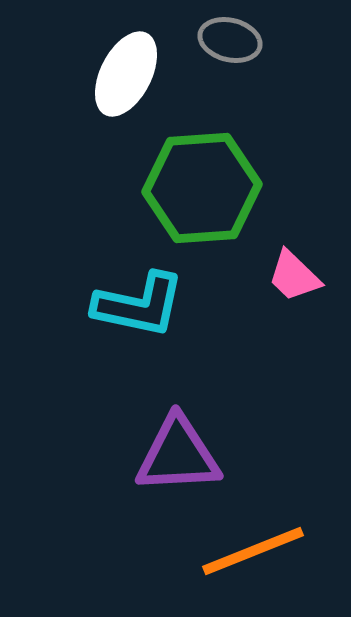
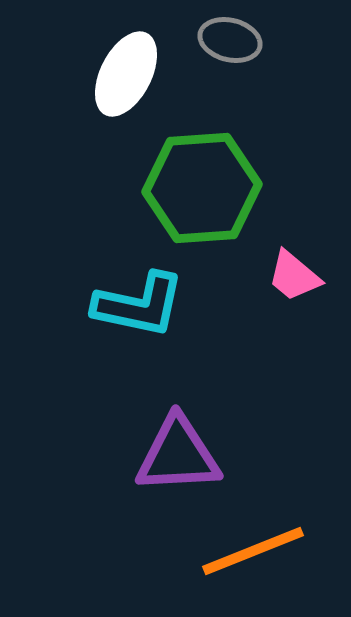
pink trapezoid: rotated 4 degrees counterclockwise
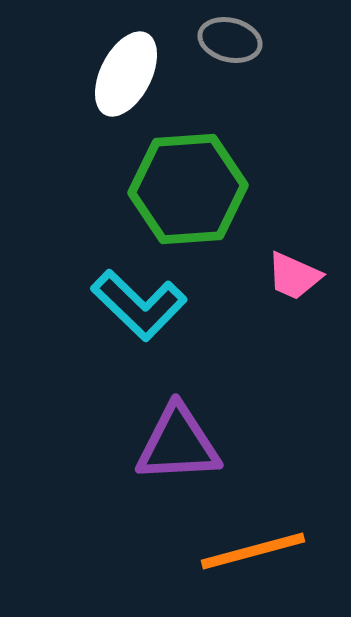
green hexagon: moved 14 px left, 1 px down
pink trapezoid: rotated 16 degrees counterclockwise
cyan L-shape: rotated 32 degrees clockwise
purple triangle: moved 11 px up
orange line: rotated 7 degrees clockwise
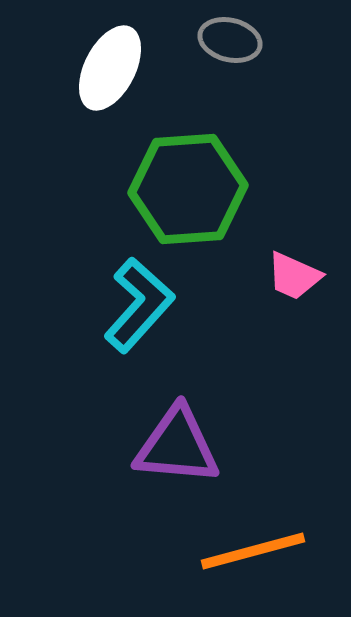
white ellipse: moved 16 px left, 6 px up
cyan L-shape: rotated 92 degrees counterclockwise
purple triangle: moved 1 px left, 2 px down; rotated 8 degrees clockwise
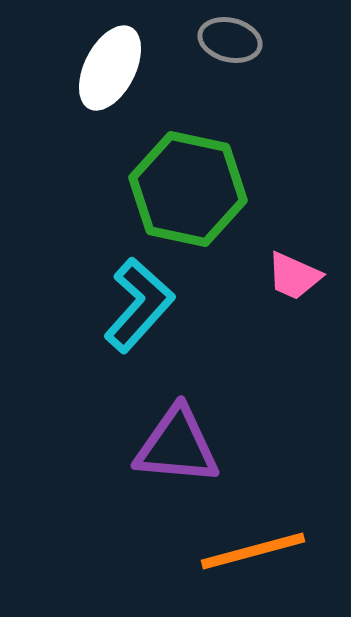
green hexagon: rotated 16 degrees clockwise
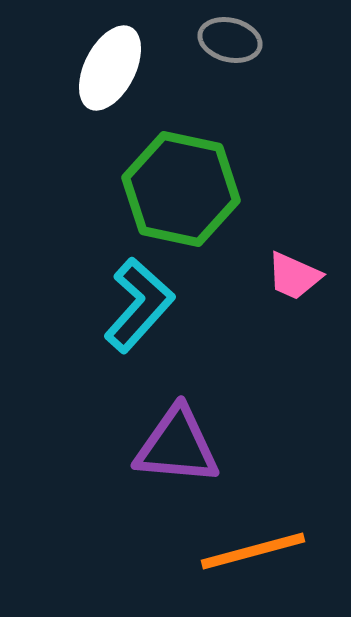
green hexagon: moved 7 px left
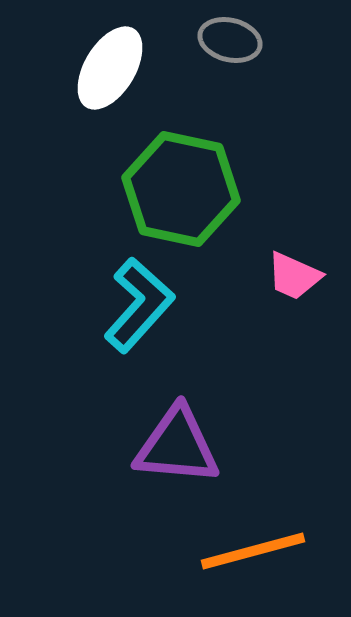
white ellipse: rotated 4 degrees clockwise
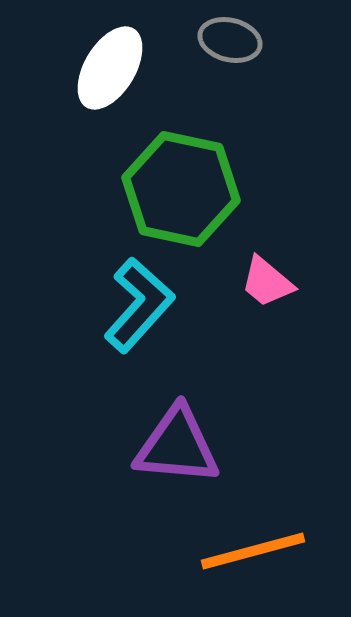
pink trapezoid: moved 27 px left, 6 px down; rotated 16 degrees clockwise
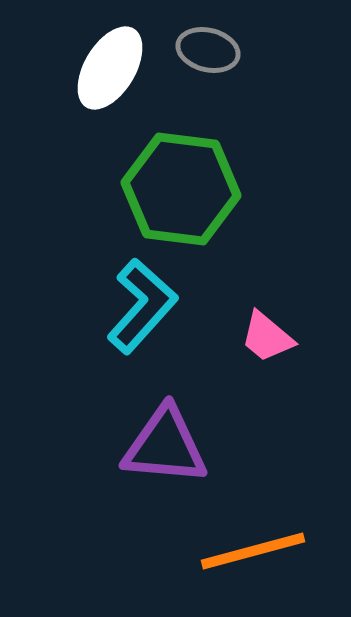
gray ellipse: moved 22 px left, 10 px down
green hexagon: rotated 5 degrees counterclockwise
pink trapezoid: moved 55 px down
cyan L-shape: moved 3 px right, 1 px down
purple triangle: moved 12 px left
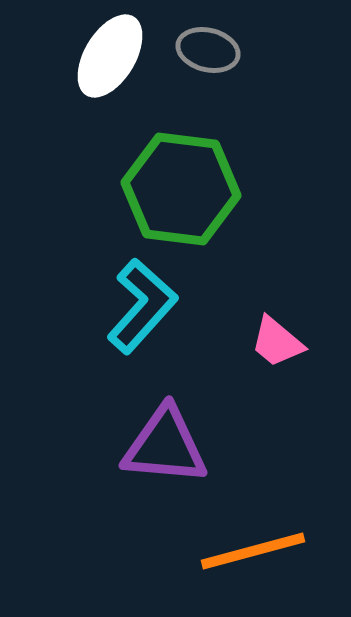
white ellipse: moved 12 px up
pink trapezoid: moved 10 px right, 5 px down
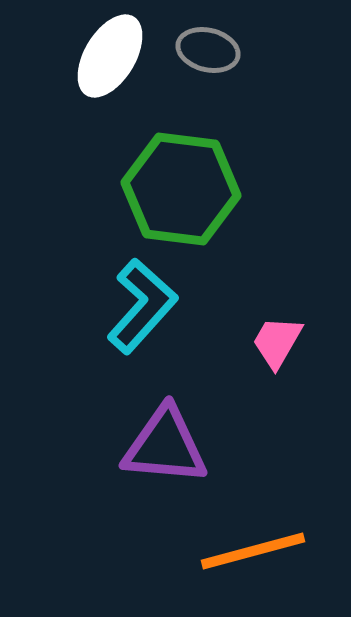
pink trapezoid: rotated 80 degrees clockwise
